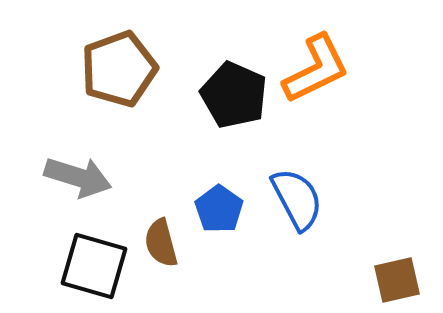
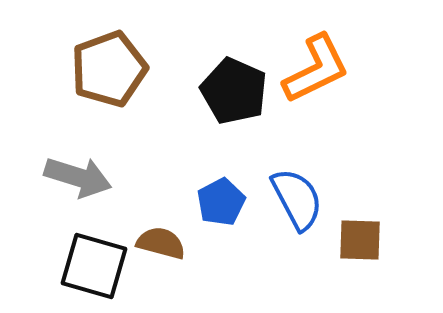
brown pentagon: moved 10 px left
black pentagon: moved 4 px up
blue pentagon: moved 2 px right, 7 px up; rotated 9 degrees clockwise
brown semicircle: rotated 120 degrees clockwise
brown square: moved 37 px left, 40 px up; rotated 15 degrees clockwise
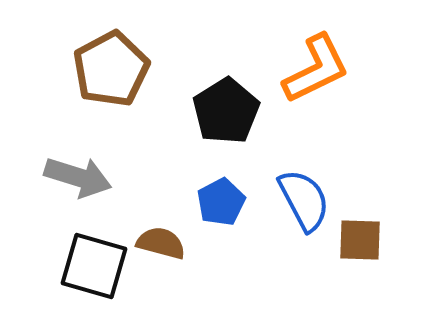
brown pentagon: moved 2 px right; rotated 8 degrees counterclockwise
black pentagon: moved 8 px left, 20 px down; rotated 16 degrees clockwise
blue semicircle: moved 7 px right, 1 px down
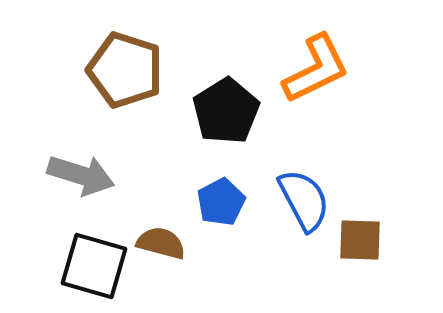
brown pentagon: moved 14 px right, 1 px down; rotated 26 degrees counterclockwise
gray arrow: moved 3 px right, 2 px up
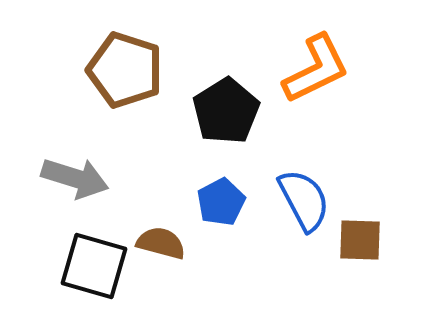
gray arrow: moved 6 px left, 3 px down
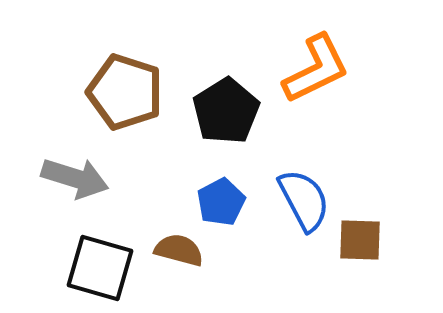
brown pentagon: moved 22 px down
brown semicircle: moved 18 px right, 7 px down
black square: moved 6 px right, 2 px down
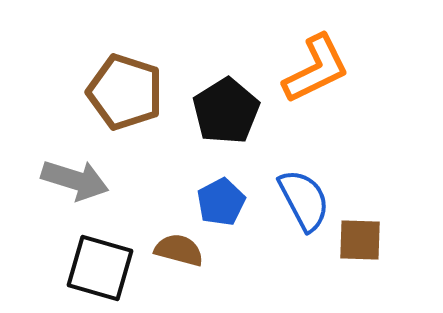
gray arrow: moved 2 px down
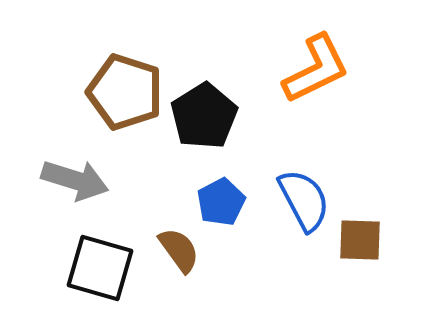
black pentagon: moved 22 px left, 5 px down
brown semicircle: rotated 39 degrees clockwise
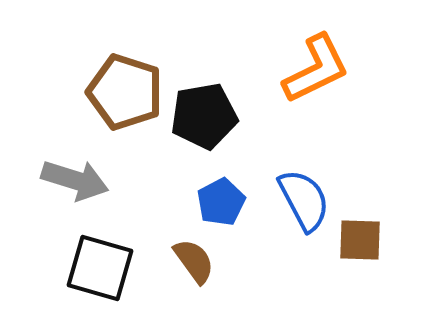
black pentagon: rotated 22 degrees clockwise
brown semicircle: moved 15 px right, 11 px down
